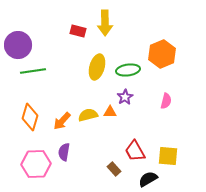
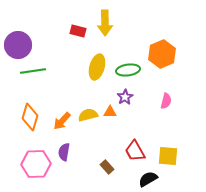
brown rectangle: moved 7 px left, 2 px up
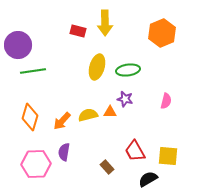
orange hexagon: moved 21 px up
purple star: moved 2 px down; rotated 28 degrees counterclockwise
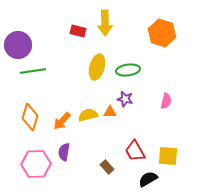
orange hexagon: rotated 20 degrees counterclockwise
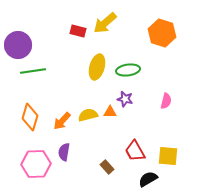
yellow arrow: rotated 50 degrees clockwise
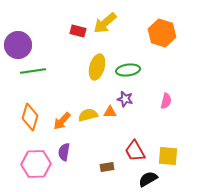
brown rectangle: rotated 56 degrees counterclockwise
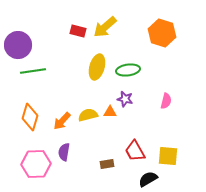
yellow arrow: moved 4 px down
brown rectangle: moved 3 px up
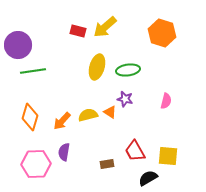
orange triangle: rotated 32 degrees clockwise
black semicircle: moved 1 px up
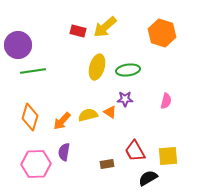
purple star: rotated 14 degrees counterclockwise
yellow square: rotated 10 degrees counterclockwise
